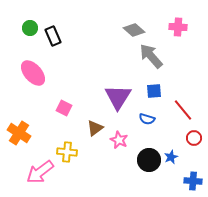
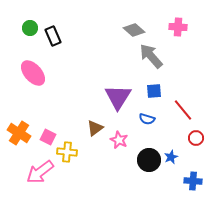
pink square: moved 16 px left, 29 px down
red circle: moved 2 px right
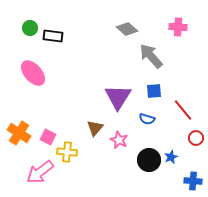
gray diamond: moved 7 px left, 1 px up
black rectangle: rotated 60 degrees counterclockwise
brown triangle: rotated 12 degrees counterclockwise
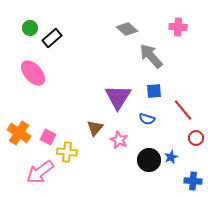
black rectangle: moved 1 px left, 2 px down; rotated 48 degrees counterclockwise
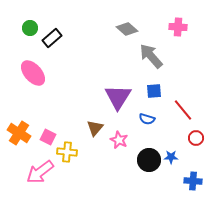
blue star: rotated 24 degrees clockwise
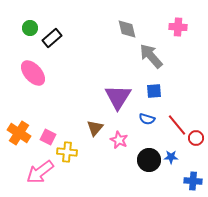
gray diamond: rotated 35 degrees clockwise
red line: moved 6 px left, 15 px down
